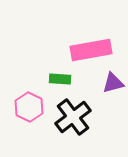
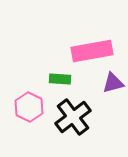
pink rectangle: moved 1 px right, 1 px down
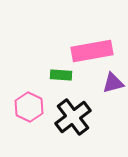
green rectangle: moved 1 px right, 4 px up
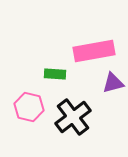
pink rectangle: moved 2 px right
green rectangle: moved 6 px left, 1 px up
pink hexagon: rotated 12 degrees counterclockwise
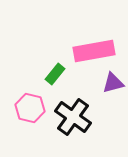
green rectangle: rotated 55 degrees counterclockwise
pink hexagon: moved 1 px right, 1 px down
black cross: rotated 18 degrees counterclockwise
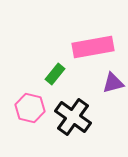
pink rectangle: moved 1 px left, 4 px up
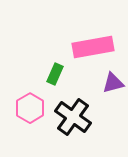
green rectangle: rotated 15 degrees counterclockwise
pink hexagon: rotated 16 degrees clockwise
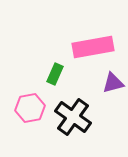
pink hexagon: rotated 20 degrees clockwise
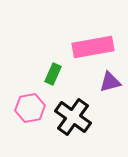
green rectangle: moved 2 px left
purple triangle: moved 3 px left, 1 px up
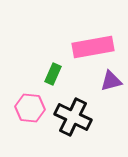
purple triangle: moved 1 px right, 1 px up
pink hexagon: rotated 16 degrees clockwise
black cross: rotated 9 degrees counterclockwise
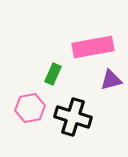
purple triangle: moved 1 px up
pink hexagon: rotated 16 degrees counterclockwise
black cross: rotated 9 degrees counterclockwise
